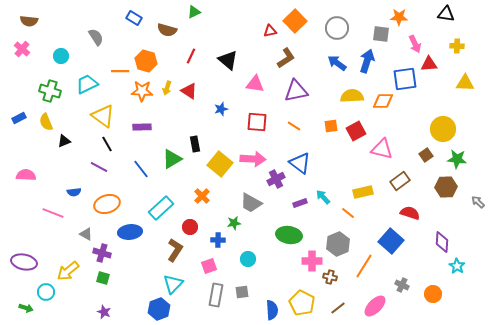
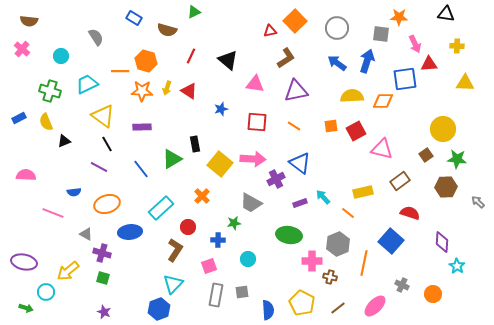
red circle at (190, 227): moved 2 px left
orange line at (364, 266): moved 3 px up; rotated 20 degrees counterclockwise
blue semicircle at (272, 310): moved 4 px left
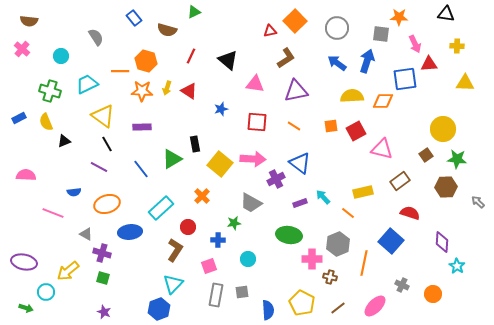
blue rectangle at (134, 18): rotated 21 degrees clockwise
pink cross at (312, 261): moved 2 px up
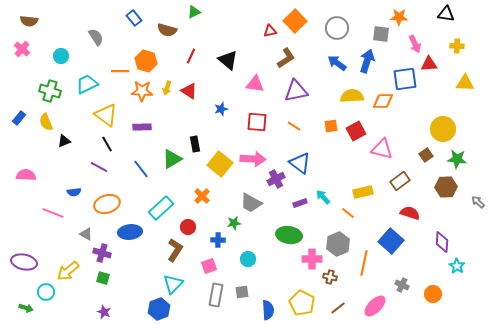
yellow triangle at (103, 116): moved 3 px right, 1 px up
blue rectangle at (19, 118): rotated 24 degrees counterclockwise
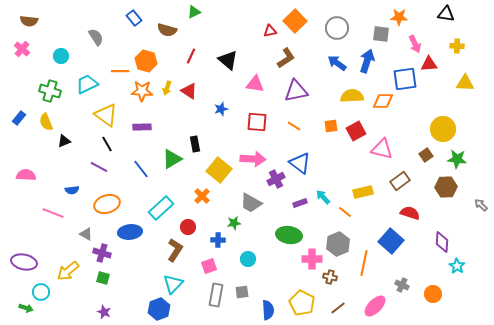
yellow square at (220, 164): moved 1 px left, 6 px down
blue semicircle at (74, 192): moved 2 px left, 2 px up
gray arrow at (478, 202): moved 3 px right, 3 px down
orange line at (348, 213): moved 3 px left, 1 px up
cyan circle at (46, 292): moved 5 px left
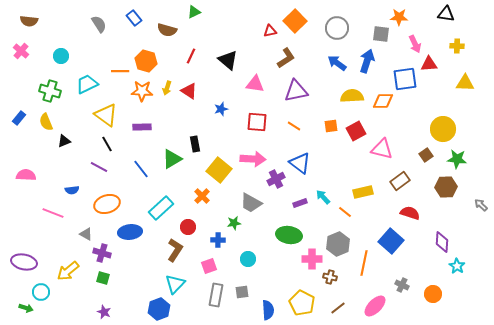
gray semicircle at (96, 37): moved 3 px right, 13 px up
pink cross at (22, 49): moved 1 px left, 2 px down
cyan triangle at (173, 284): moved 2 px right
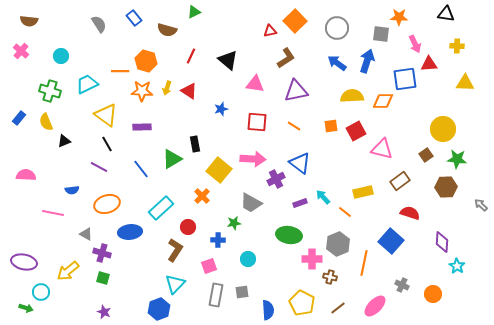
pink line at (53, 213): rotated 10 degrees counterclockwise
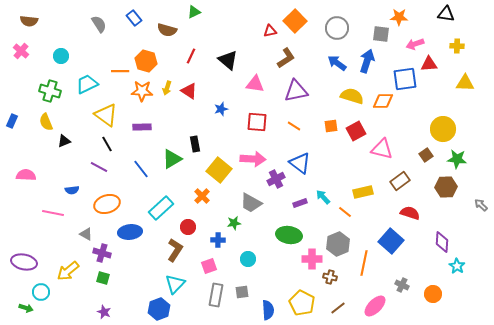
pink arrow at (415, 44): rotated 96 degrees clockwise
yellow semicircle at (352, 96): rotated 20 degrees clockwise
blue rectangle at (19, 118): moved 7 px left, 3 px down; rotated 16 degrees counterclockwise
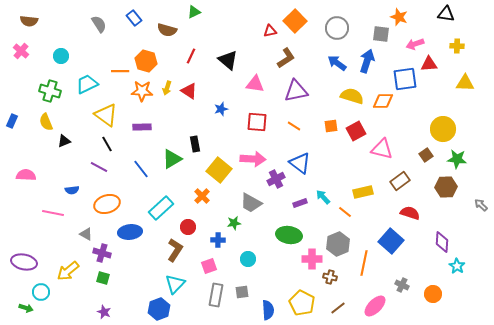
orange star at (399, 17): rotated 18 degrees clockwise
